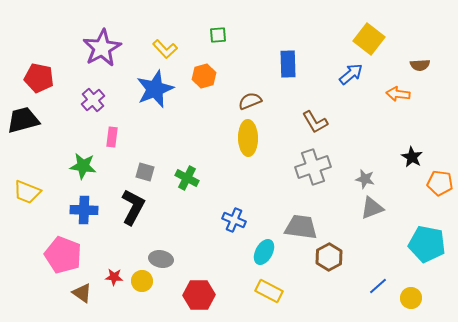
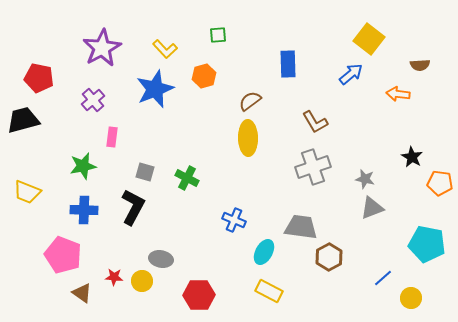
brown semicircle at (250, 101): rotated 15 degrees counterclockwise
green star at (83, 166): rotated 20 degrees counterclockwise
blue line at (378, 286): moved 5 px right, 8 px up
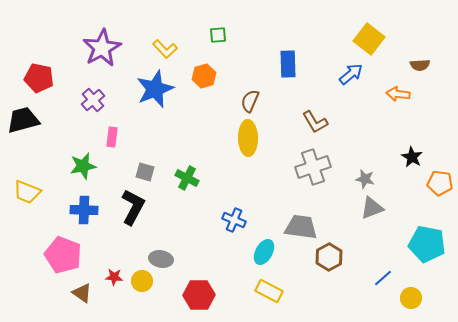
brown semicircle at (250, 101): rotated 30 degrees counterclockwise
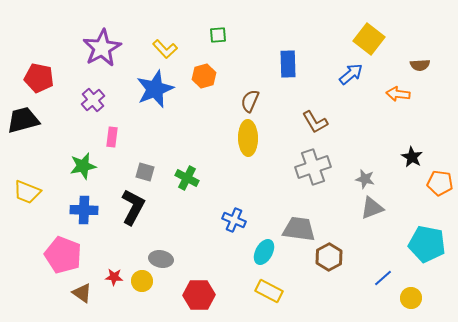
gray trapezoid at (301, 227): moved 2 px left, 2 px down
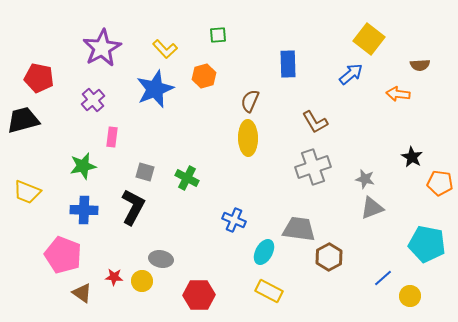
yellow circle at (411, 298): moved 1 px left, 2 px up
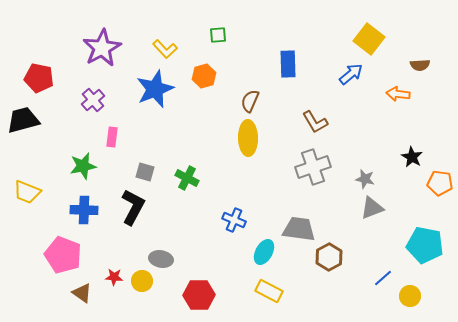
cyan pentagon at (427, 244): moved 2 px left, 1 px down
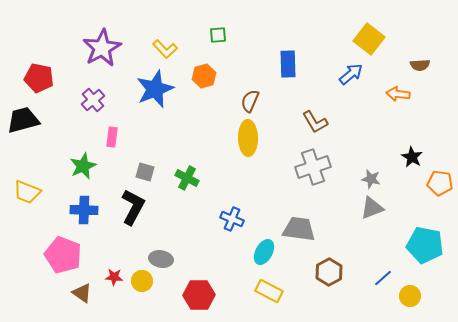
green star at (83, 166): rotated 12 degrees counterclockwise
gray star at (365, 179): moved 6 px right
blue cross at (234, 220): moved 2 px left, 1 px up
brown hexagon at (329, 257): moved 15 px down
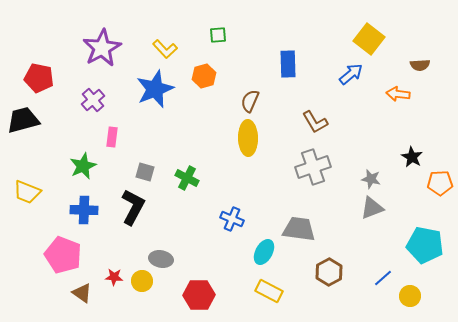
orange pentagon at (440, 183): rotated 10 degrees counterclockwise
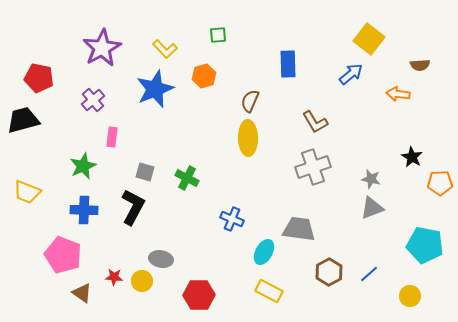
blue line at (383, 278): moved 14 px left, 4 px up
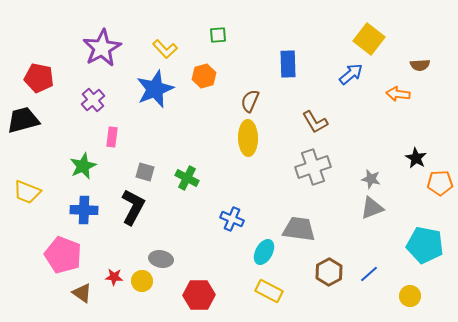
black star at (412, 157): moved 4 px right, 1 px down
